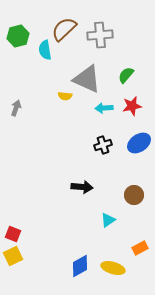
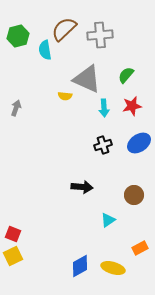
cyan arrow: rotated 90 degrees counterclockwise
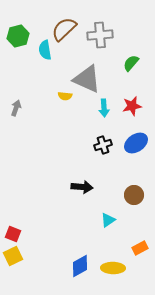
green semicircle: moved 5 px right, 12 px up
blue ellipse: moved 3 px left
yellow ellipse: rotated 15 degrees counterclockwise
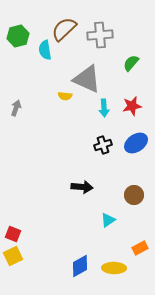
yellow ellipse: moved 1 px right
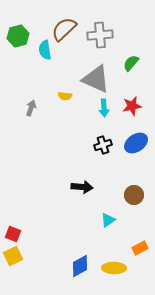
gray triangle: moved 9 px right
gray arrow: moved 15 px right
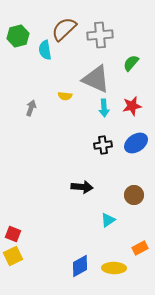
black cross: rotated 12 degrees clockwise
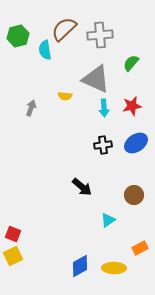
black arrow: rotated 35 degrees clockwise
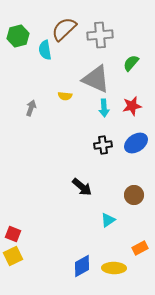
blue diamond: moved 2 px right
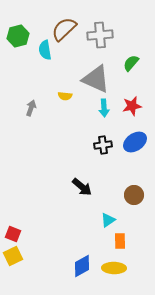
blue ellipse: moved 1 px left, 1 px up
orange rectangle: moved 20 px left, 7 px up; rotated 63 degrees counterclockwise
